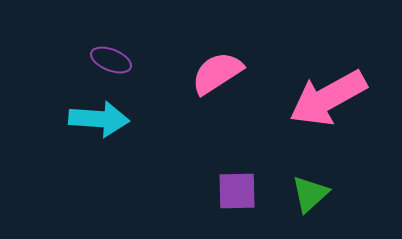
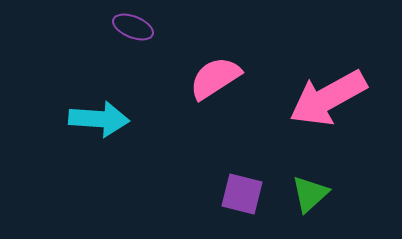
purple ellipse: moved 22 px right, 33 px up
pink semicircle: moved 2 px left, 5 px down
purple square: moved 5 px right, 3 px down; rotated 15 degrees clockwise
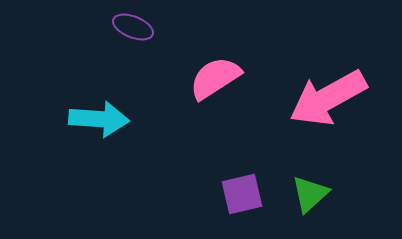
purple square: rotated 27 degrees counterclockwise
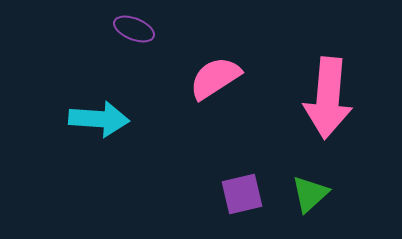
purple ellipse: moved 1 px right, 2 px down
pink arrow: rotated 56 degrees counterclockwise
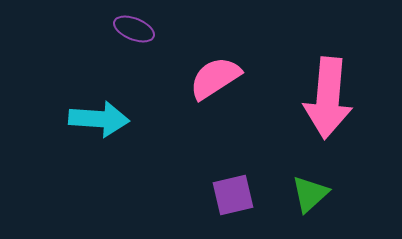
purple square: moved 9 px left, 1 px down
